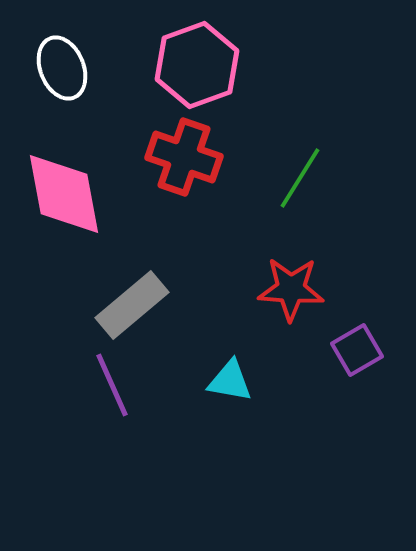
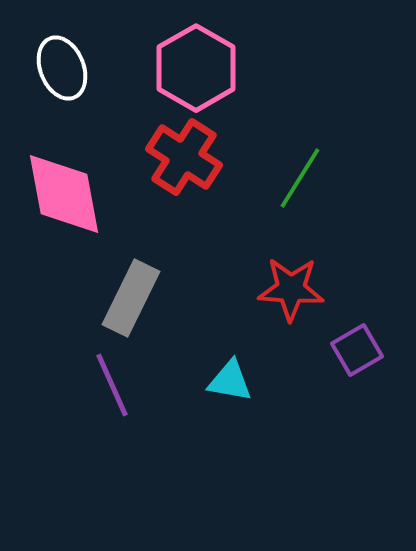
pink hexagon: moved 1 px left, 3 px down; rotated 10 degrees counterclockwise
red cross: rotated 14 degrees clockwise
gray rectangle: moved 1 px left, 7 px up; rotated 24 degrees counterclockwise
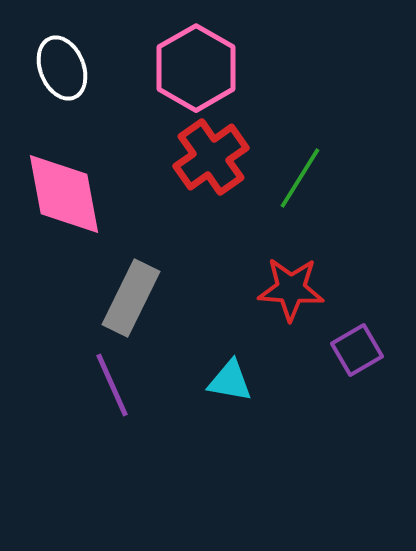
red cross: moved 27 px right; rotated 22 degrees clockwise
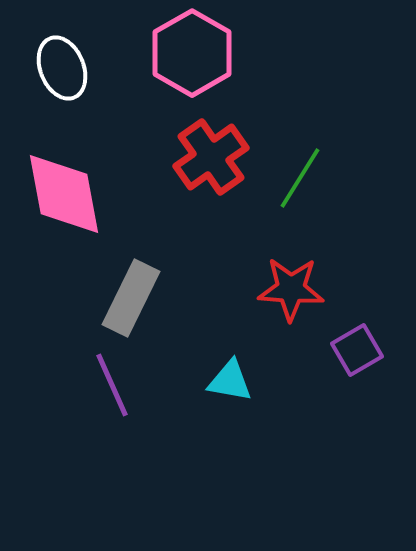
pink hexagon: moved 4 px left, 15 px up
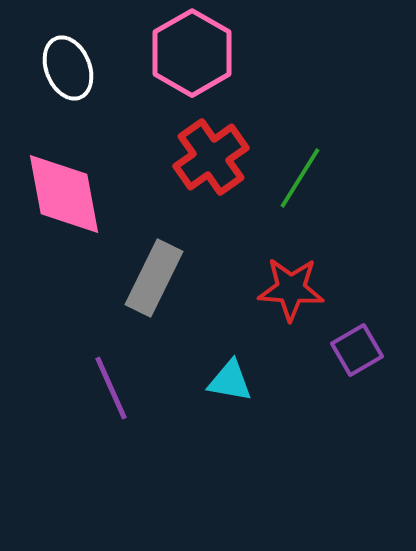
white ellipse: moved 6 px right
gray rectangle: moved 23 px right, 20 px up
purple line: moved 1 px left, 3 px down
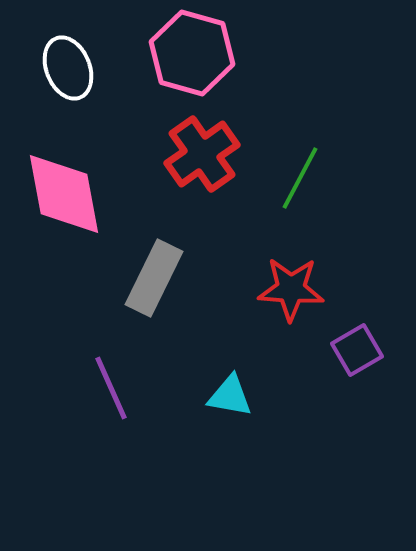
pink hexagon: rotated 14 degrees counterclockwise
red cross: moved 9 px left, 3 px up
green line: rotated 4 degrees counterclockwise
cyan triangle: moved 15 px down
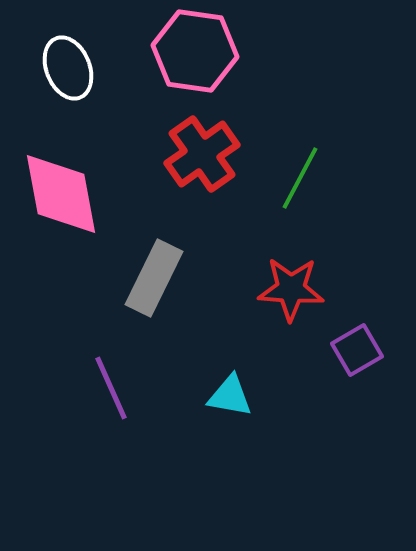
pink hexagon: moved 3 px right, 2 px up; rotated 8 degrees counterclockwise
pink diamond: moved 3 px left
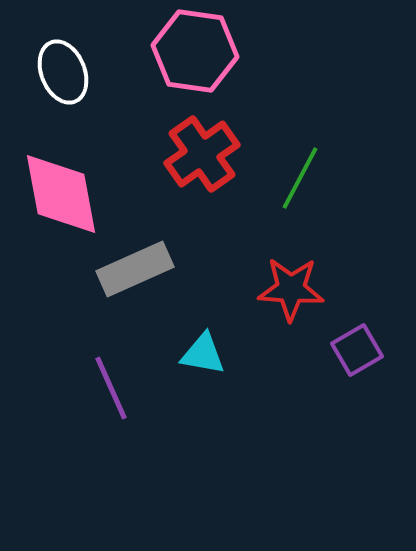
white ellipse: moved 5 px left, 4 px down
gray rectangle: moved 19 px left, 9 px up; rotated 40 degrees clockwise
cyan triangle: moved 27 px left, 42 px up
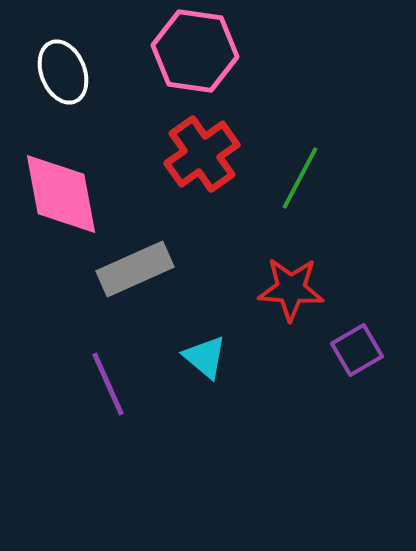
cyan triangle: moved 2 px right, 3 px down; rotated 30 degrees clockwise
purple line: moved 3 px left, 4 px up
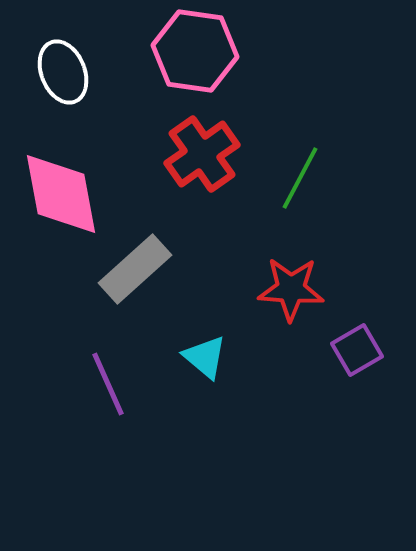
gray rectangle: rotated 18 degrees counterclockwise
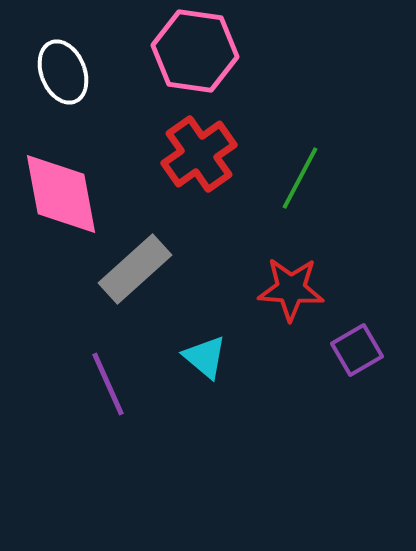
red cross: moved 3 px left
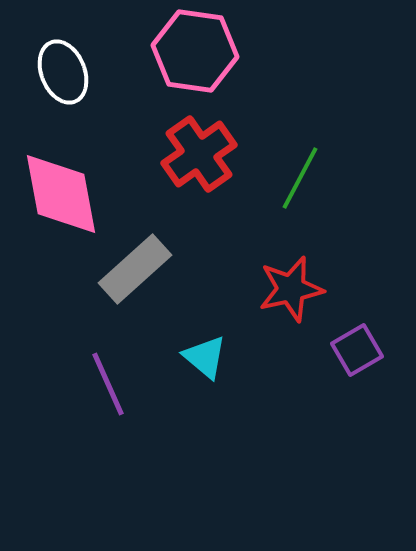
red star: rotated 16 degrees counterclockwise
